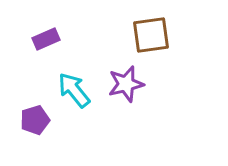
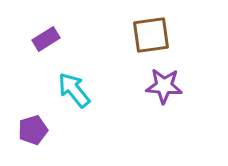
purple rectangle: rotated 8 degrees counterclockwise
purple star: moved 38 px right, 2 px down; rotated 18 degrees clockwise
purple pentagon: moved 2 px left, 10 px down
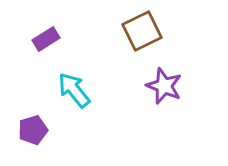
brown square: moved 9 px left, 4 px up; rotated 18 degrees counterclockwise
purple star: rotated 18 degrees clockwise
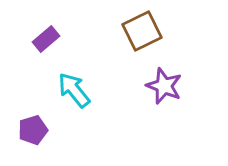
purple rectangle: rotated 8 degrees counterclockwise
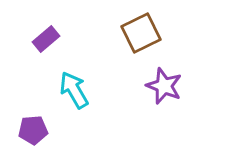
brown square: moved 1 px left, 2 px down
cyan arrow: rotated 9 degrees clockwise
purple pentagon: rotated 12 degrees clockwise
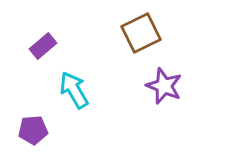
purple rectangle: moved 3 px left, 7 px down
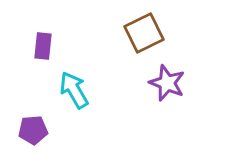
brown square: moved 3 px right
purple rectangle: rotated 44 degrees counterclockwise
purple star: moved 3 px right, 3 px up
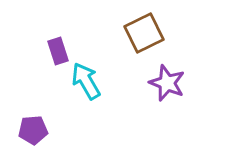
purple rectangle: moved 15 px right, 5 px down; rotated 24 degrees counterclockwise
cyan arrow: moved 12 px right, 9 px up
